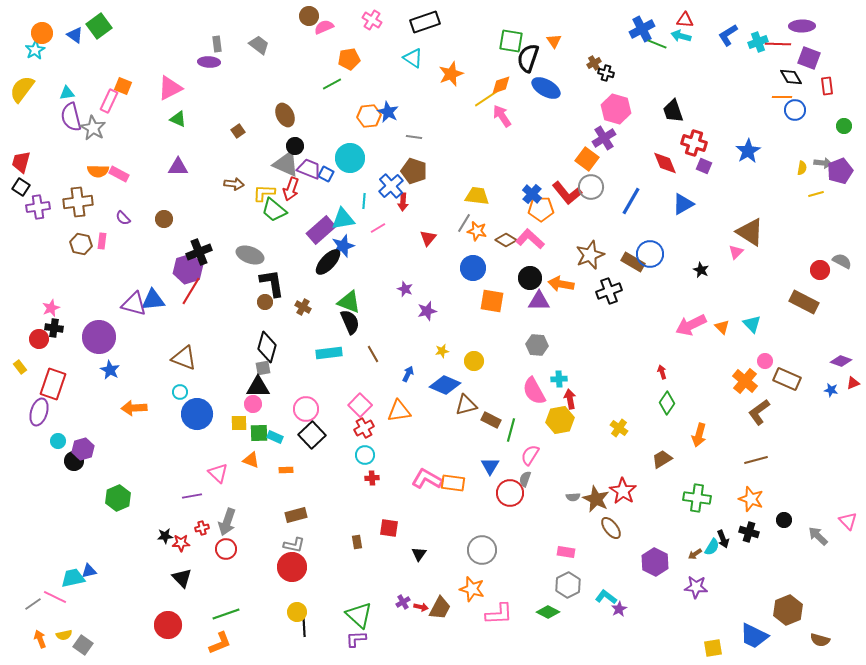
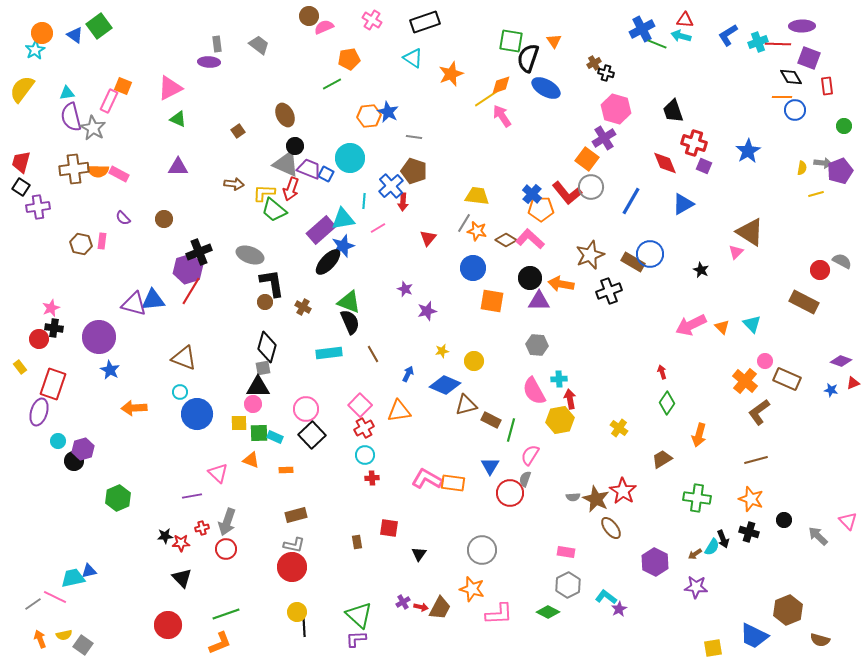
brown cross at (78, 202): moved 4 px left, 33 px up
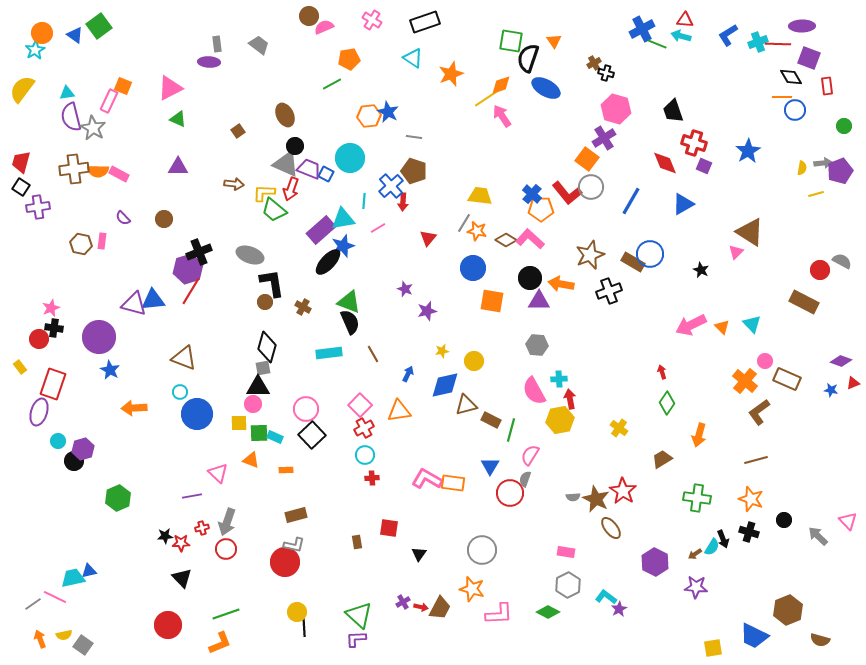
gray arrow at (823, 163): rotated 12 degrees counterclockwise
yellow trapezoid at (477, 196): moved 3 px right
blue diamond at (445, 385): rotated 36 degrees counterclockwise
red circle at (292, 567): moved 7 px left, 5 px up
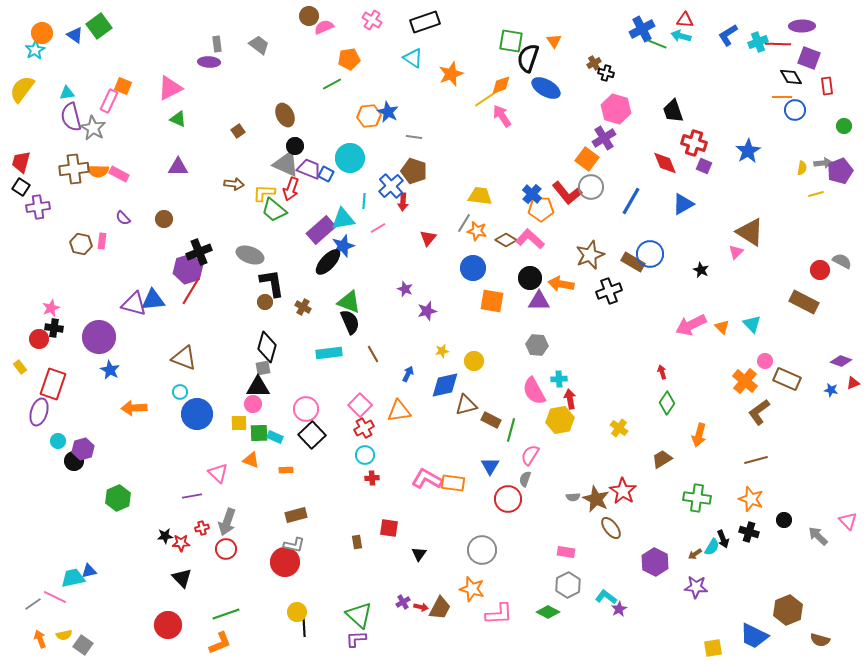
red circle at (510, 493): moved 2 px left, 6 px down
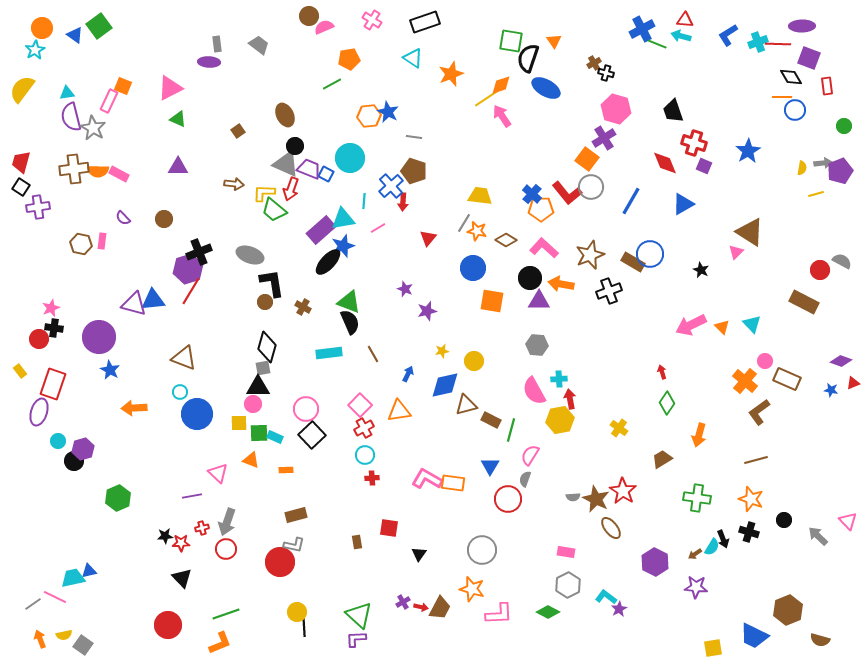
orange circle at (42, 33): moved 5 px up
pink L-shape at (530, 239): moved 14 px right, 9 px down
yellow rectangle at (20, 367): moved 4 px down
red circle at (285, 562): moved 5 px left
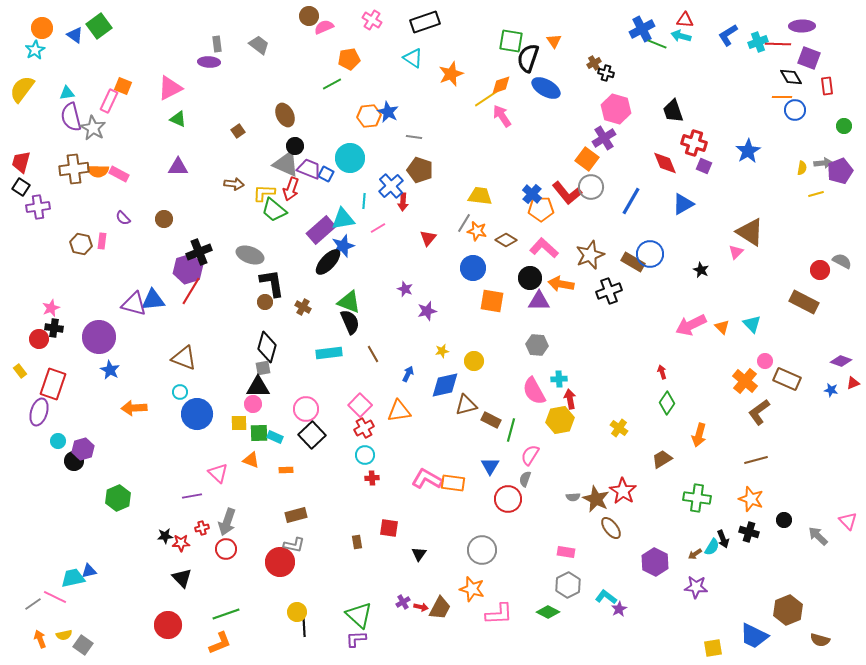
brown pentagon at (414, 171): moved 6 px right, 1 px up
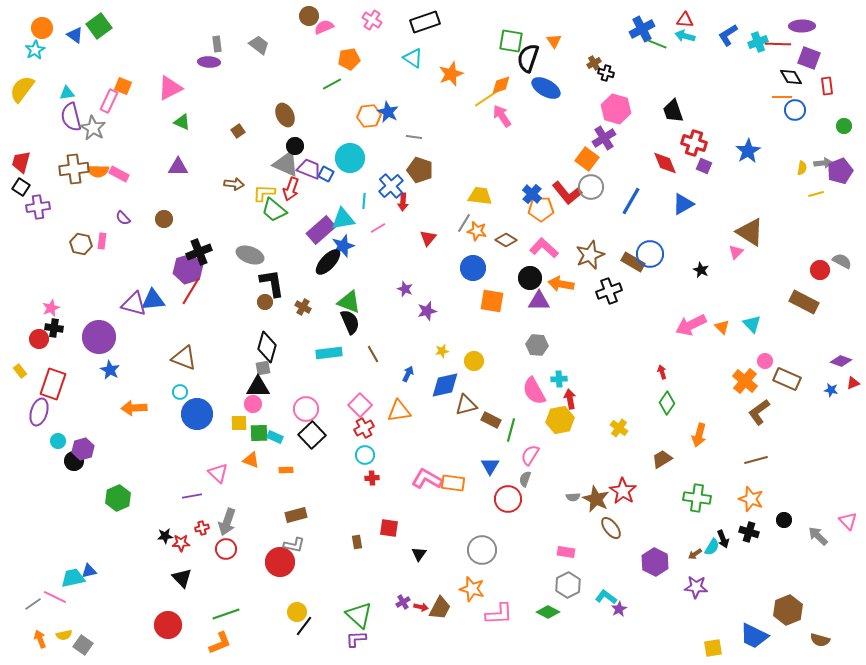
cyan arrow at (681, 36): moved 4 px right
green triangle at (178, 119): moved 4 px right, 3 px down
black line at (304, 626): rotated 40 degrees clockwise
